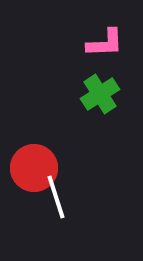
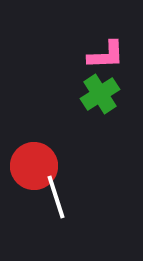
pink L-shape: moved 1 px right, 12 px down
red circle: moved 2 px up
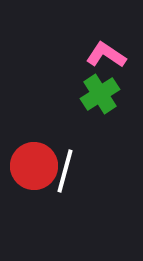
pink L-shape: rotated 144 degrees counterclockwise
white line: moved 9 px right, 26 px up; rotated 33 degrees clockwise
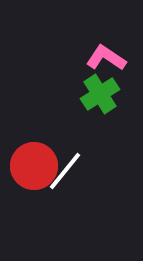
pink L-shape: moved 3 px down
white line: rotated 24 degrees clockwise
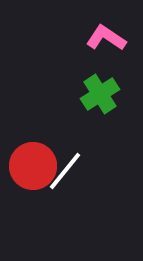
pink L-shape: moved 20 px up
red circle: moved 1 px left
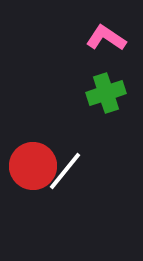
green cross: moved 6 px right, 1 px up; rotated 15 degrees clockwise
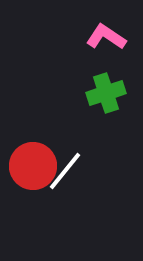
pink L-shape: moved 1 px up
